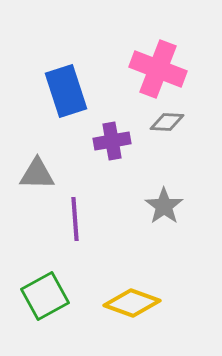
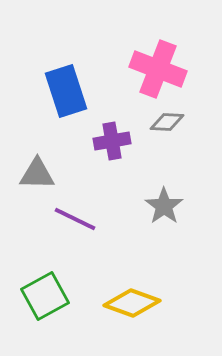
purple line: rotated 60 degrees counterclockwise
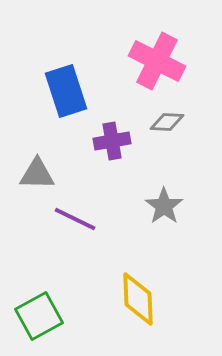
pink cross: moved 1 px left, 8 px up; rotated 6 degrees clockwise
green square: moved 6 px left, 20 px down
yellow diamond: moved 6 px right, 4 px up; rotated 68 degrees clockwise
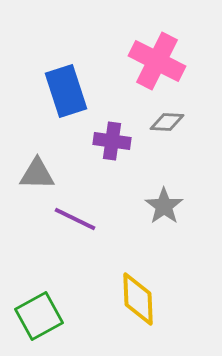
purple cross: rotated 18 degrees clockwise
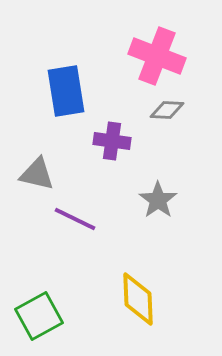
pink cross: moved 5 px up; rotated 6 degrees counterclockwise
blue rectangle: rotated 9 degrees clockwise
gray diamond: moved 12 px up
gray triangle: rotated 12 degrees clockwise
gray star: moved 6 px left, 6 px up
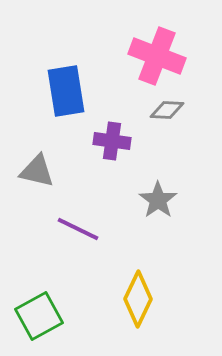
gray triangle: moved 3 px up
purple line: moved 3 px right, 10 px down
yellow diamond: rotated 28 degrees clockwise
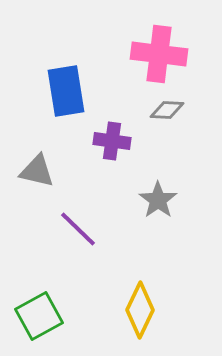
pink cross: moved 2 px right, 2 px up; rotated 14 degrees counterclockwise
purple line: rotated 18 degrees clockwise
yellow diamond: moved 2 px right, 11 px down
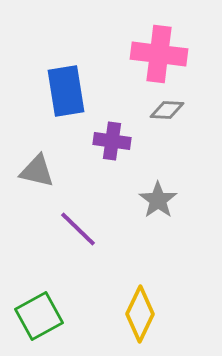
yellow diamond: moved 4 px down
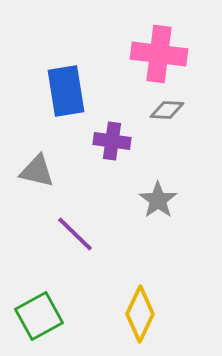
purple line: moved 3 px left, 5 px down
